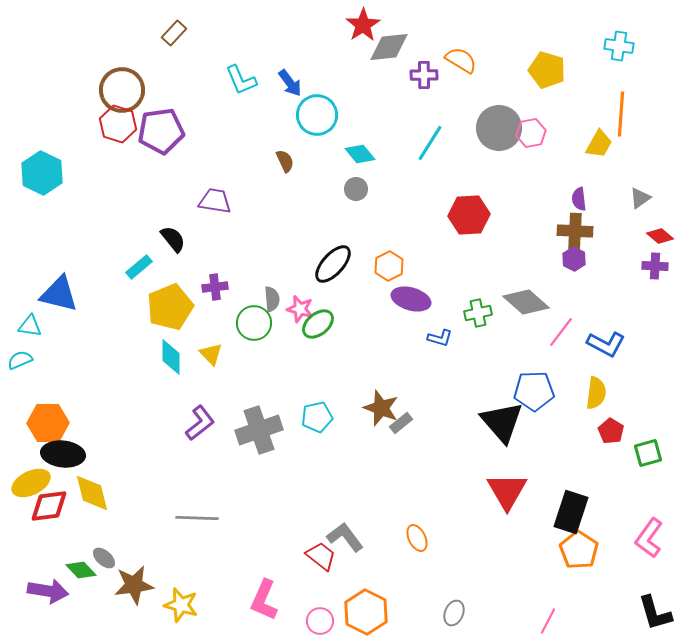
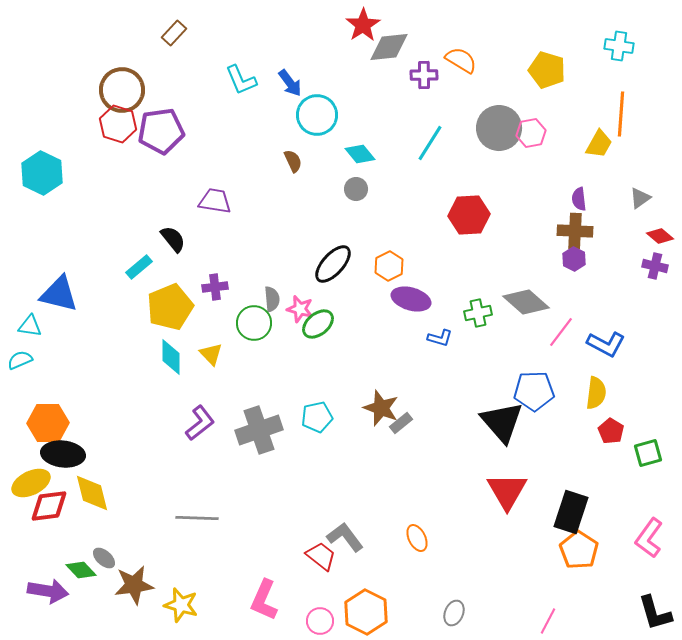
brown semicircle at (285, 161): moved 8 px right
purple cross at (655, 266): rotated 10 degrees clockwise
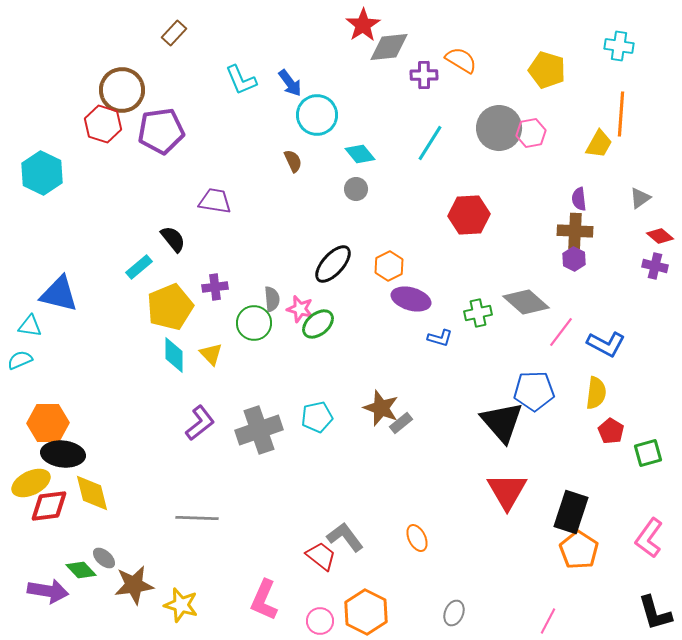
red hexagon at (118, 124): moved 15 px left
cyan diamond at (171, 357): moved 3 px right, 2 px up
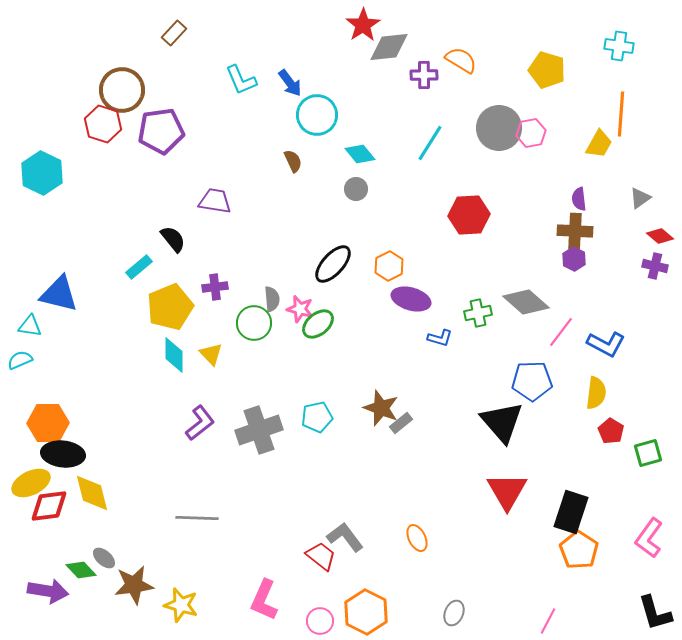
blue pentagon at (534, 391): moved 2 px left, 10 px up
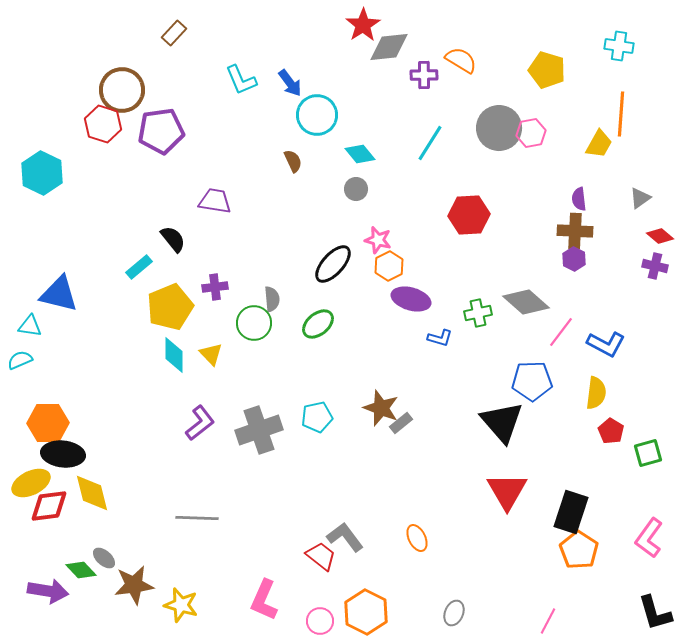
pink star at (300, 309): moved 78 px right, 69 px up
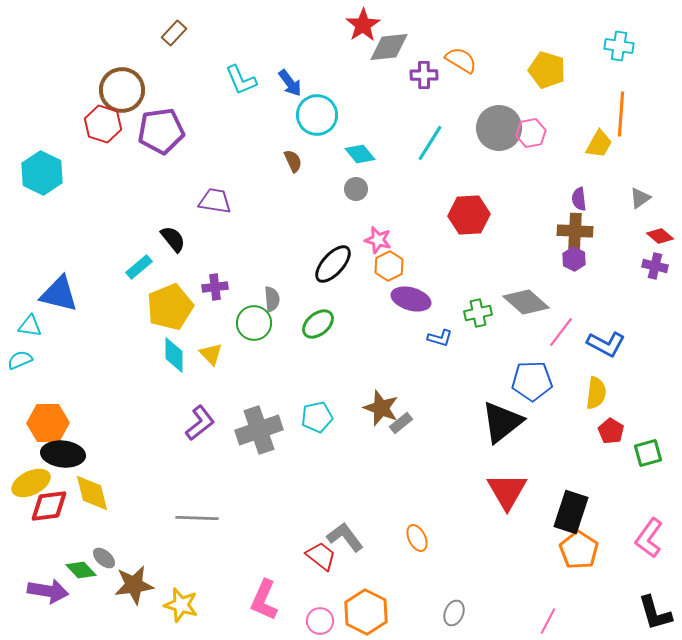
black triangle at (502, 422): rotated 33 degrees clockwise
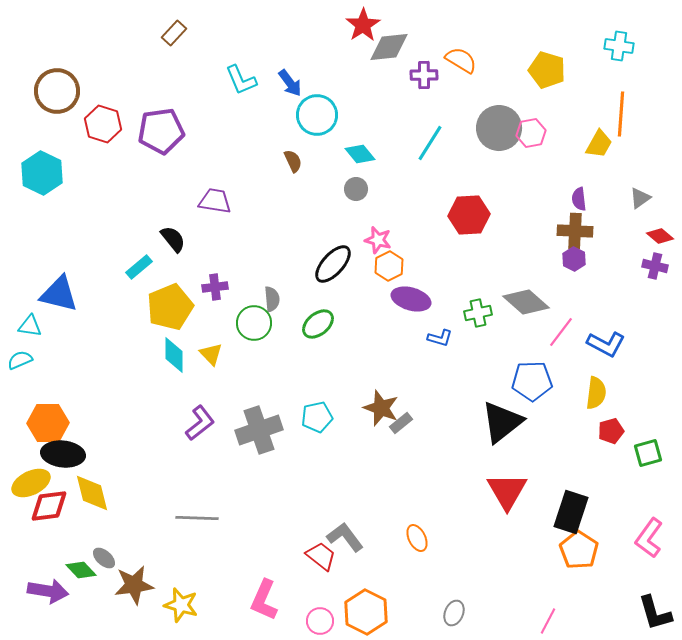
brown circle at (122, 90): moved 65 px left, 1 px down
red pentagon at (611, 431): rotated 25 degrees clockwise
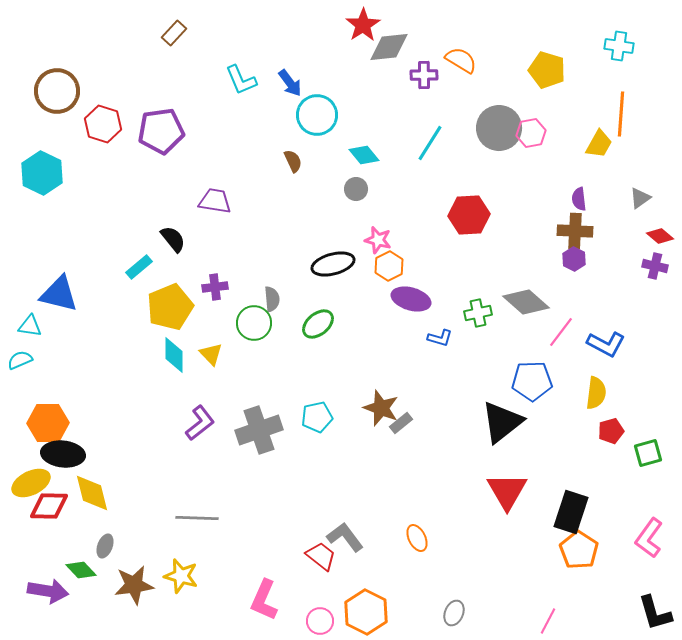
cyan diamond at (360, 154): moved 4 px right, 1 px down
black ellipse at (333, 264): rotated 33 degrees clockwise
red diamond at (49, 506): rotated 9 degrees clockwise
gray ellipse at (104, 558): moved 1 px right, 12 px up; rotated 70 degrees clockwise
yellow star at (181, 605): moved 29 px up
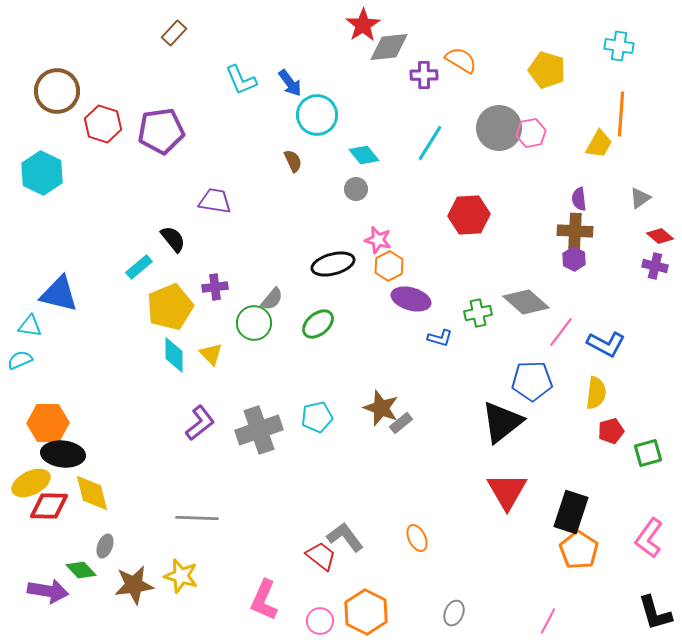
gray semicircle at (272, 299): rotated 45 degrees clockwise
